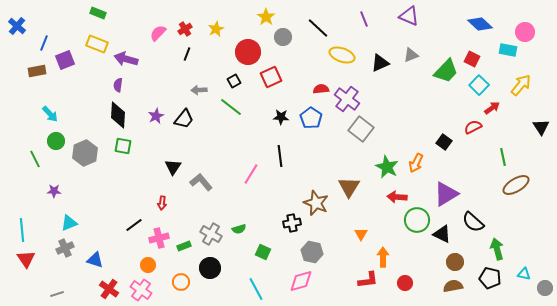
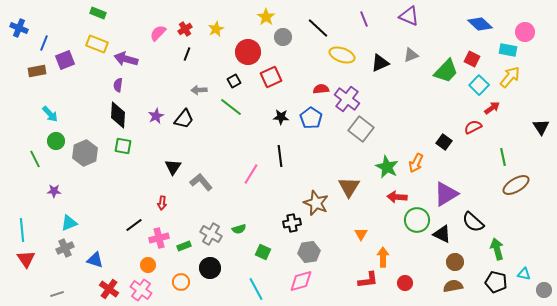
blue cross at (17, 26): moved 2 px right, 2 px down; rotated 18 degrees counterclockwise
yellow arrow at (521, 85): moved 11 px left, 8 px up
gray hexagon at (312, 252): moved 3 px left; rotated 20 degrees counterclockwise
black pentagon at (490, 278): moved 6 px right, 4 px down
gray circle at (545, 288): moved 1 px left, 2 px down
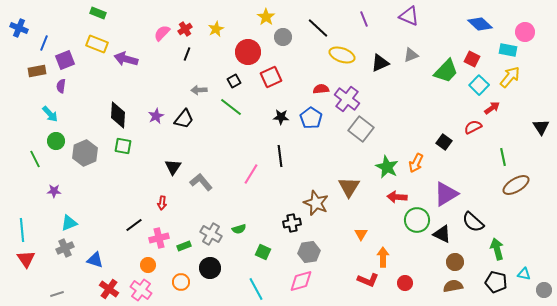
pink semicircle at (158, 33): moved 4 px right
purple semicircle at (118, 85): moved 57 px left, 1 px down
red L-shape at (368, 280): rotated 30 degrees clockwise
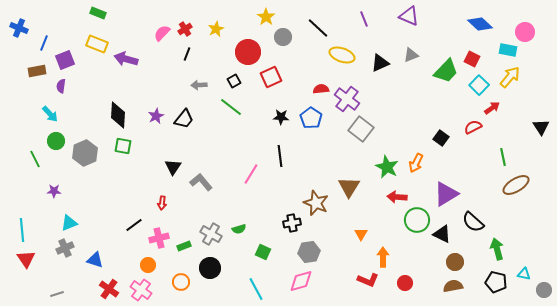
gray arrow at (199, 90): moved 5 px up
black square at (444, 142): moved 3 px left, 4 px up
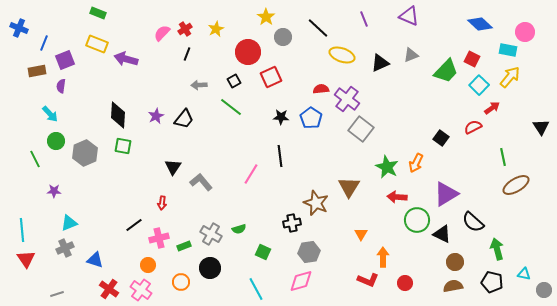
black pentagon at (496, 282): moved 4 px left
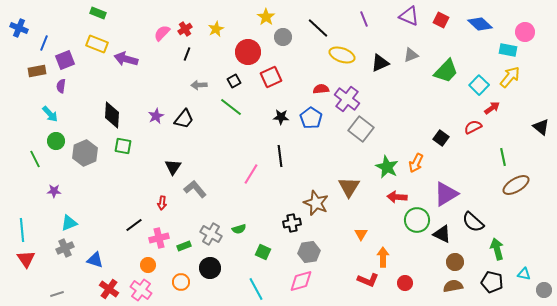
red square at (472, 59): moved 31 px left, 39 px up
black diamond at (118, 115): moved 6 px left
black triangle at (541, 127): rotated 18 degrees counterclockwise
gray L-shape at (201, 182): moved 6 px left, 7 px down
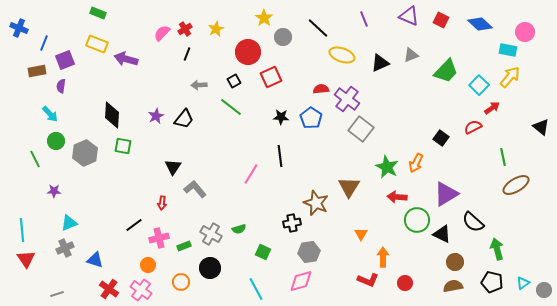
yellow star at (266, 17): moved 2 px left, 1 px down
cyan triangle at (524, 274): moved 1 px left, 9 px down; rotated 48 degrees counterclockwise
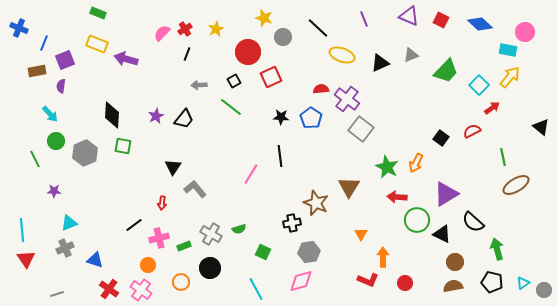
yellow star at (264, 18): rotated 18 degrees counterclockwise
red semicircle at (473, 127): moved 1 px left, 4 px down
